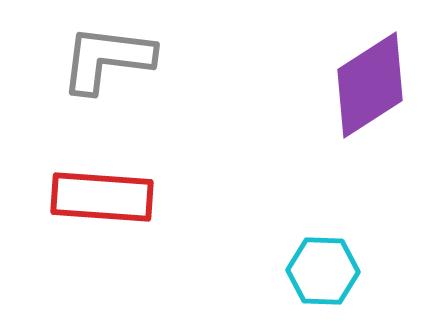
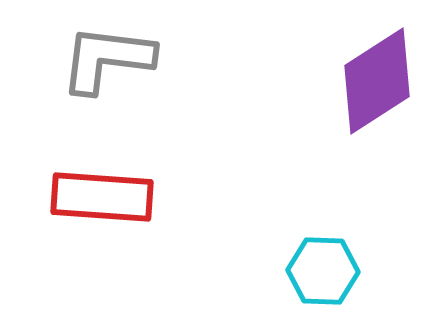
purple diamond: moved 7 px right, 4 px up
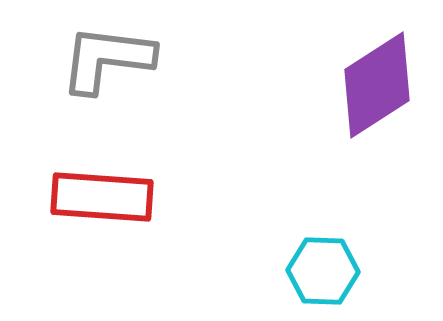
purple diamond: moved 4 px down
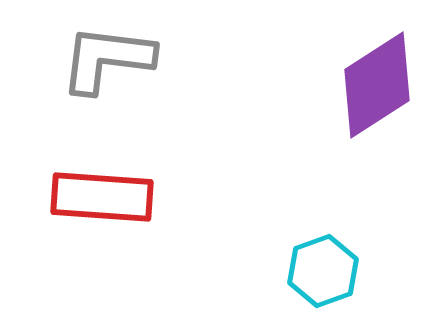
cyan hexagon: rotated 22 degrees counterclockwise
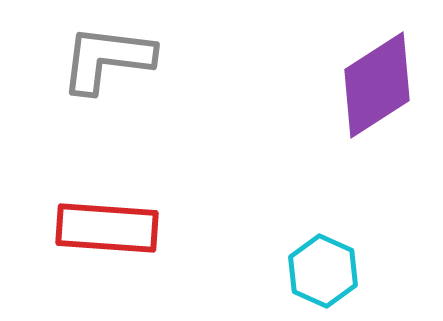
red rectangle: moved 5 px right, 31 px down
cyan hexagon: rotated 16 degrees counterclockwise
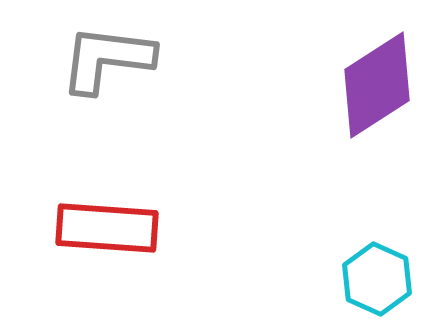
cyan hexagon: moved 54 px right, 8 px down
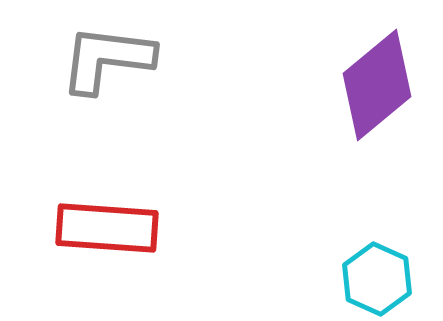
purple diamond: rotated 7 degrees counterclockwise
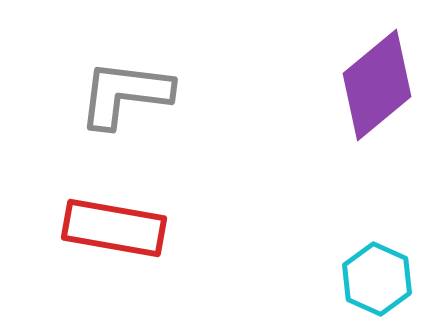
gray L-shape: moved 18 px right, 35 px down
red rectangle: moved 7 px right; rotated 6 degrees clockwise
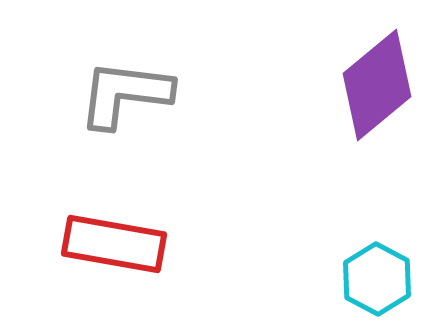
red rectangle: moved 16 px down
cyan hexagon: rotated 4 degrees clockwise
